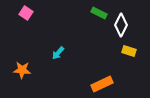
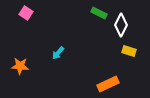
orange star: moved 2 px left, 4 px up
orange rectangle: moved 6 px right
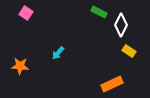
green rectangle: moved 1 px up
yellow rectangle: rotated 16 degrees clockwise
orange rectangle: moved 4 px right
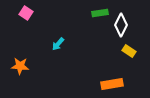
green rectangle: moved 1 px right, 1 px down; rotated 35 degrees counterclockwise
cyan arrow: moved 9 px up
orange rectangle: rotated 15 degrees clockwise
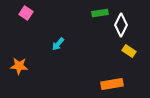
orange star: moved 1 px left
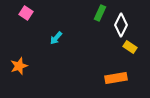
green rectangle: rotated 56 degrees counterclockwise
cyan arrow: moved 2 px left, 6 px up
yellow rectangle: moved 1 px right, 4 px up
orange star: rotated 24 degrees counterclockwise
orange rectangle: moved 4 px right, 6 px up
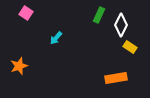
green rectangle: moved 1 px left, 2 px down
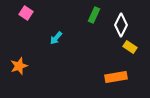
green rectangle: moved 5 px left
orange rectangle: moved 1 px up
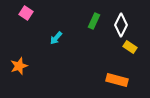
green rectangle: moved 6 px down
orange rectangle: moved 1 px right, 3 px down; rotated 25 degrees clockwise
